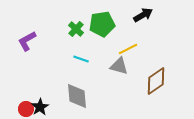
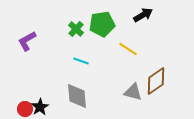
yellow line: rotated 60 degrees clockwise
cyan line: moved 2 px down
gray triangle: moved 14 px right, 26 px down
red circle: moved 1 px left
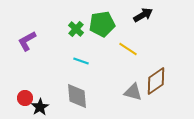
red circle: moved 11 px up
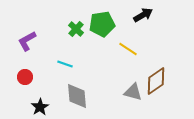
cyan line: moved 16 px left, 3 px down
red circle: moved 21 px up
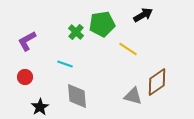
green cross: moved 3 px down
brown diamond: moved 1 px right, 1 px down
gray triangle: moved 4 px down
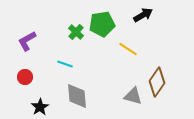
brown diamond: rotated 20 degrees counterclockwise
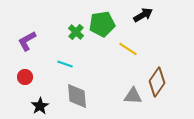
gray triangle: rotated 12 degrees counterclockwise
black star: moved 1 px up
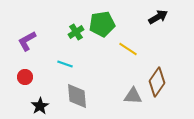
black arrow: moved 15 px right, 2 px down
green cross: rotated 14 degrees clockwise
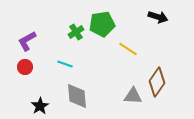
black arrow: rotated 48 degrees clockwise
red circle: moved 10 px up
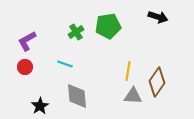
green pentagon: moved 6 px right, 2 px down
yellow line: moved 22 px down; rotated 66 degrees clockwise
